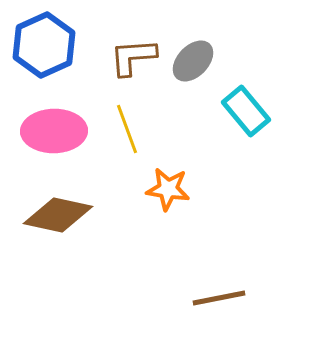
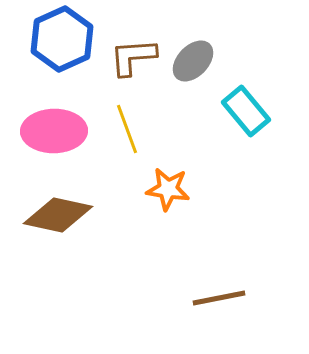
blue hexagon: moved 18 px right, 6 px up
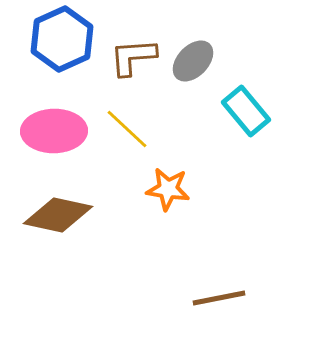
yellow line: rotated 27 degrees counterclockwise
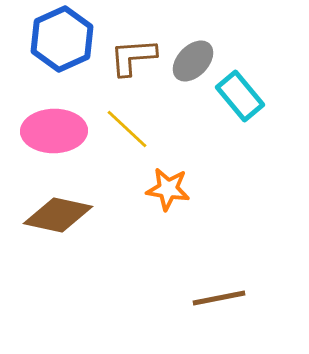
cyan rectangle: moved 6 px left, 15 px up
